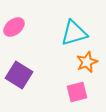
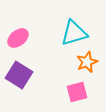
pink ellipse: moved 4 px right, 11 px down
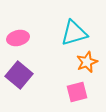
pink ellipse: rotated 25 degrees clockwise
purple square: rotated 8 degrees clockwise
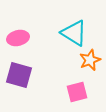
cyan triangle: rotated 48 degrees clockwise
orange star: moved 3 px right, 2 px up
purple square: rotated 24 degrees counterclockwise
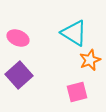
pink ellipse: rotated 35 degrees clockwise
purple square: rotated 32 degrees clockwise
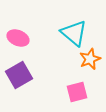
cyan triangle: rotated 8 degrees clockwise
orange star: moved 1 px up
purple square: rotated 12 degrees clockwise
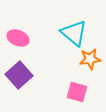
orange star: rotated 15 degrees clockwise
purple square: rotated 12 degrees counterclockwise
pink square: rotated 30 degrees clockwise
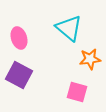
cyan triangle: moved 5 px left, 5 px up
pink ellipse: moved 1 px right; rotated 50 degrees clockwise
purple square: rotated 20 degrees counterclockwise
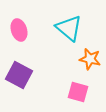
pink ellipse: moved 8 px up
orange star: rotated 20 degrees clockwise
pink square: moved 1 px right
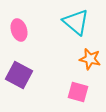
cyan triangle: moved 7 px right, 6 px up
